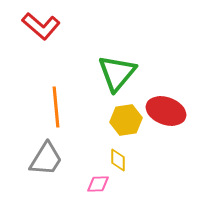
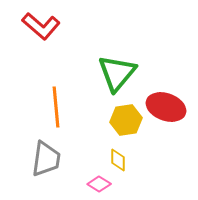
red ellipse: moved 4 px up
gray trapezoid: rotated 24 degrees counterclockwise
pink diamond: moved 1 px right; rotated 35 degrees clockwise
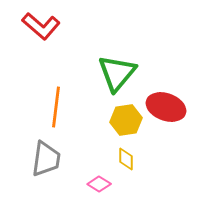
orange line: rotated 12 degrees clockwise
yellow diamond: moved 8 px right, 1 px up
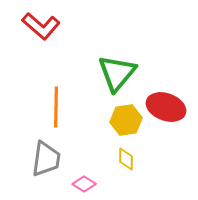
orange line: rotated 6 degrees counterclockwise
pink diamond: moved 15 px left
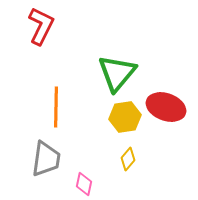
red L-shape: rotated 105 degrees counterclockwise
yellow hexagon: moved 1 px left, 3 px up
yellow diamond: moved 2 px right; rotated 40 degrees clockwise
pink diamond: rotated 70 degrees clockwise
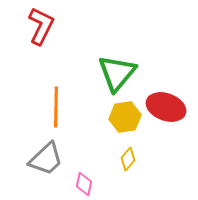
gray trapezoid: rotated 39 degrees clockwise
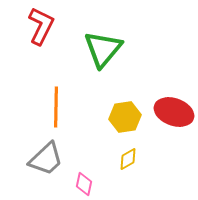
green triangle: moved 14 px left, 24 px up
red ellipse: moved 8 px right, 5 px down
yellow diamond: rotated 20 degrees clockwise
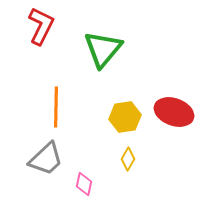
yellow diamond: rotated 30 degrees counterclockwise
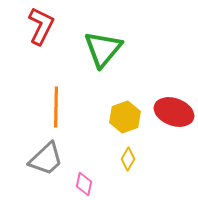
yellow hexagon: rotated 12 degrees counterclockwise
